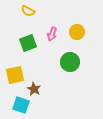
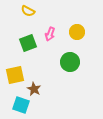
pink arrow: moved 2 px left
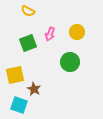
cyan square: moved 2 px left
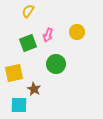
yellow semicircle: rotated 96 degrees clockwise
pink arrow: moved 2 px left, 1 px down
green circle: moved 14 px left, 2 px down
yellow square: moved 1 px left, 2 px up
cyan square: rotated 18 degrees counterclockwise
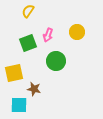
green circle: moved 3 px up
brown star: rotated 16 degrees counterclockwise
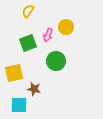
yellow circle: moved 11 px left, 5 px up
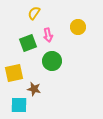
yellow semicircle: moved 6 px right, 2 px down
yellow circle: moved 12 px right
pink arrow: rotated 32 degrees counterclockwise
green circle: moved 4 px left
